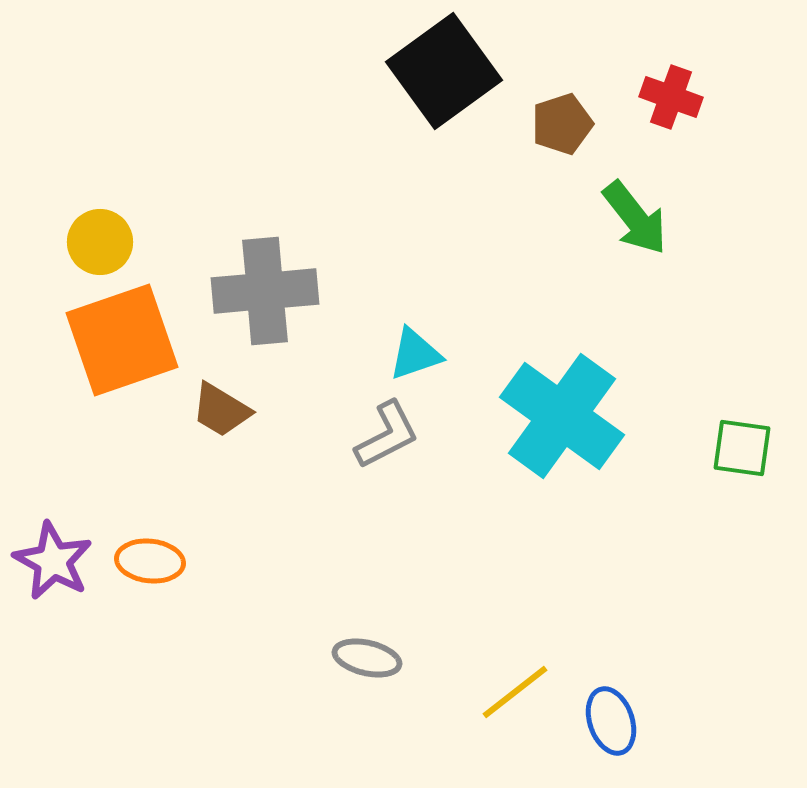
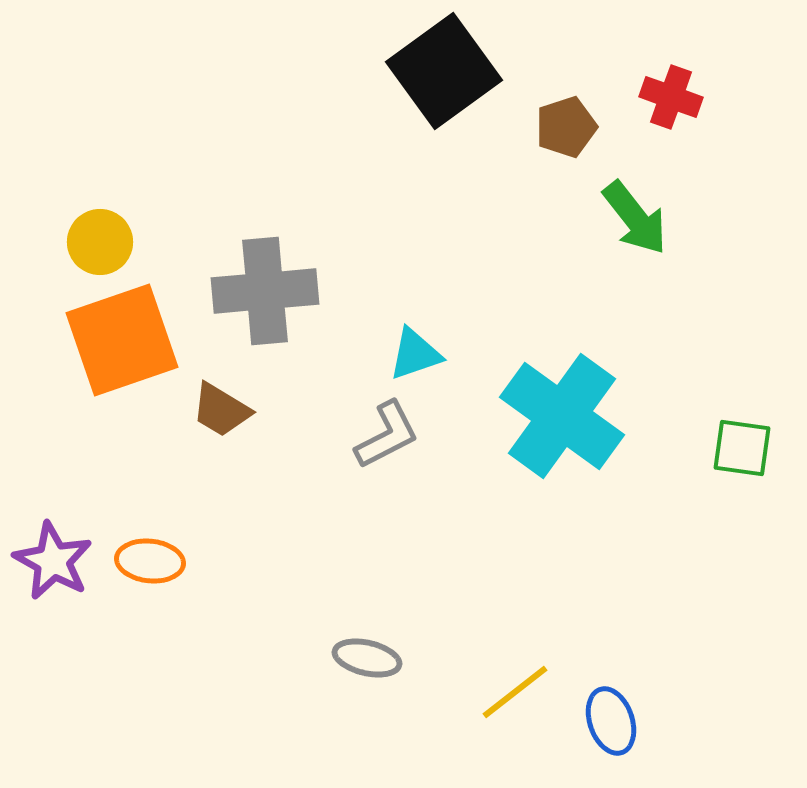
brown pentagon: moved 4 px right, 3 px down
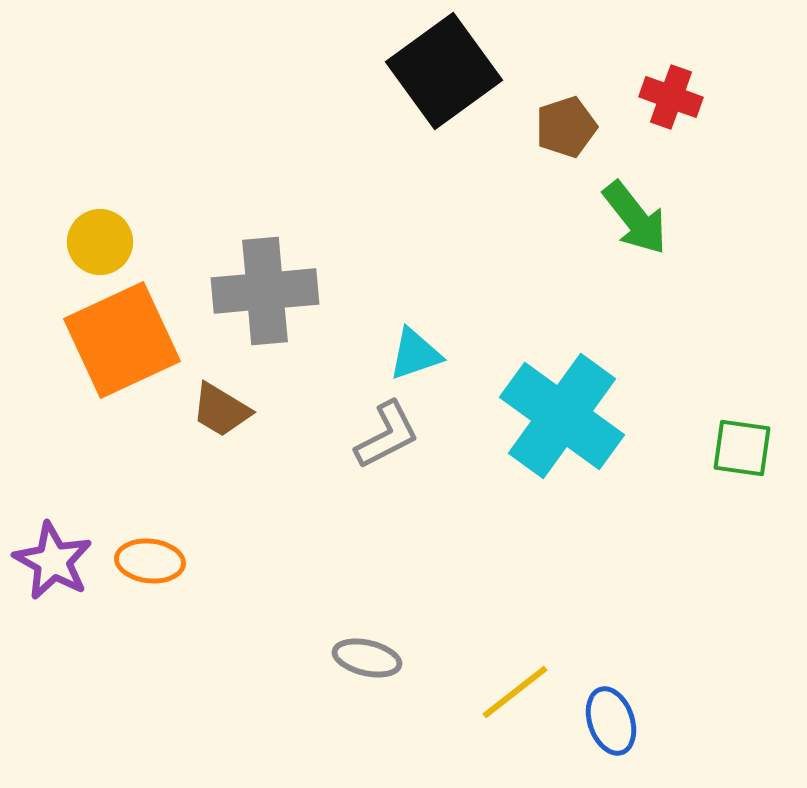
orange square: rotated 6 degrees counterclockwise
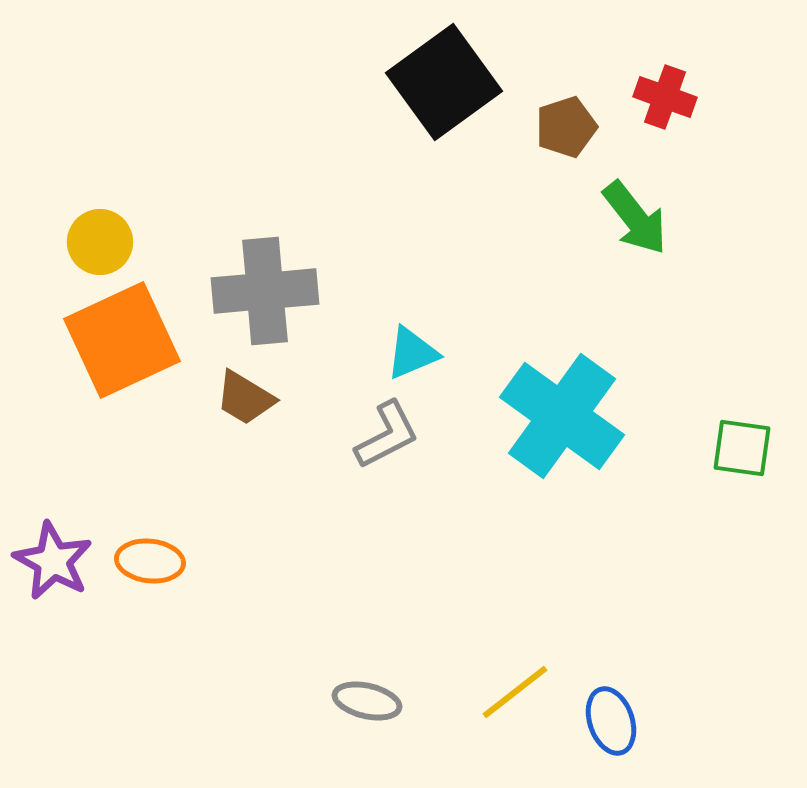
black square: moved 11 px down
red cross: moved 6 px left
cyan triangle: moved 3 px left, 1 px up; rotated 4 degrees counterclockwise
brown trapezoid: moved 24 px right, 12 px up
gray ellipse: moved 43 px down
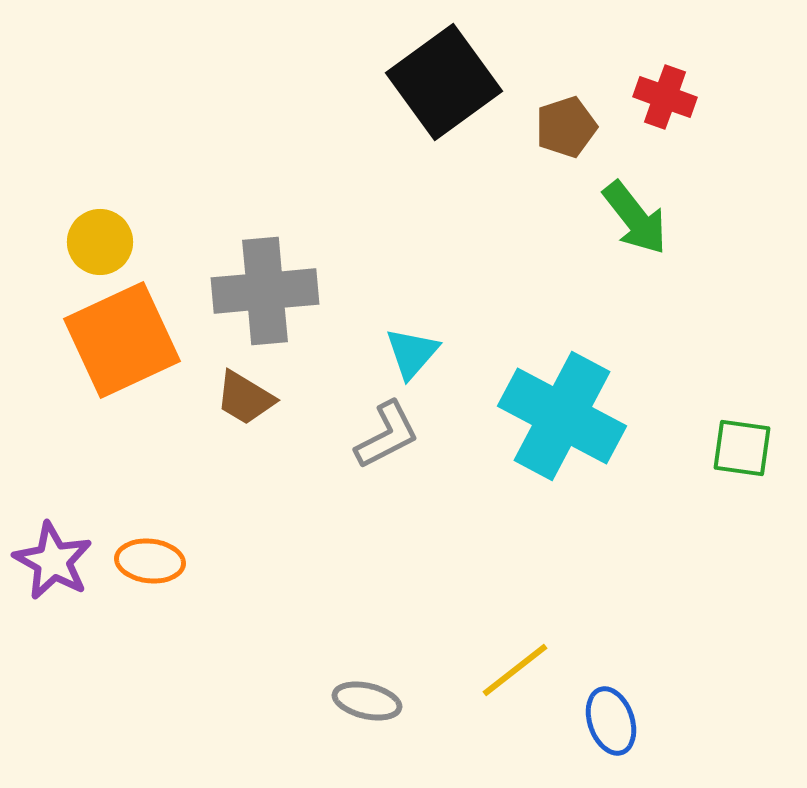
cyan triangle: rotated 26 degrees counterclockwise
cyan cross: rotated 8 degrees counterclockwise
yellow line: moved 22 px up
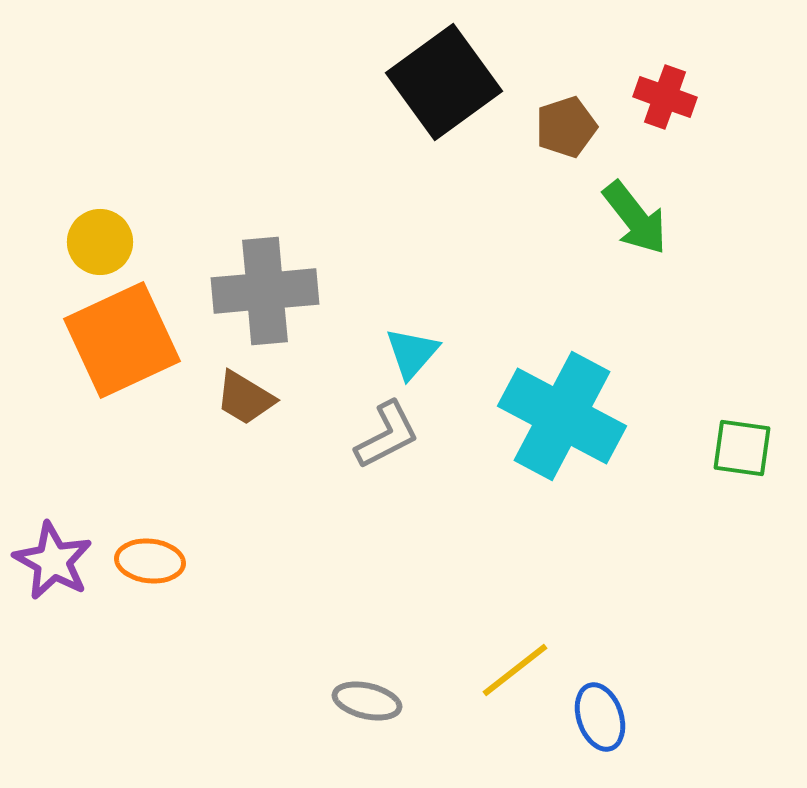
blue ellipse: moved 11 px left, 4 px up
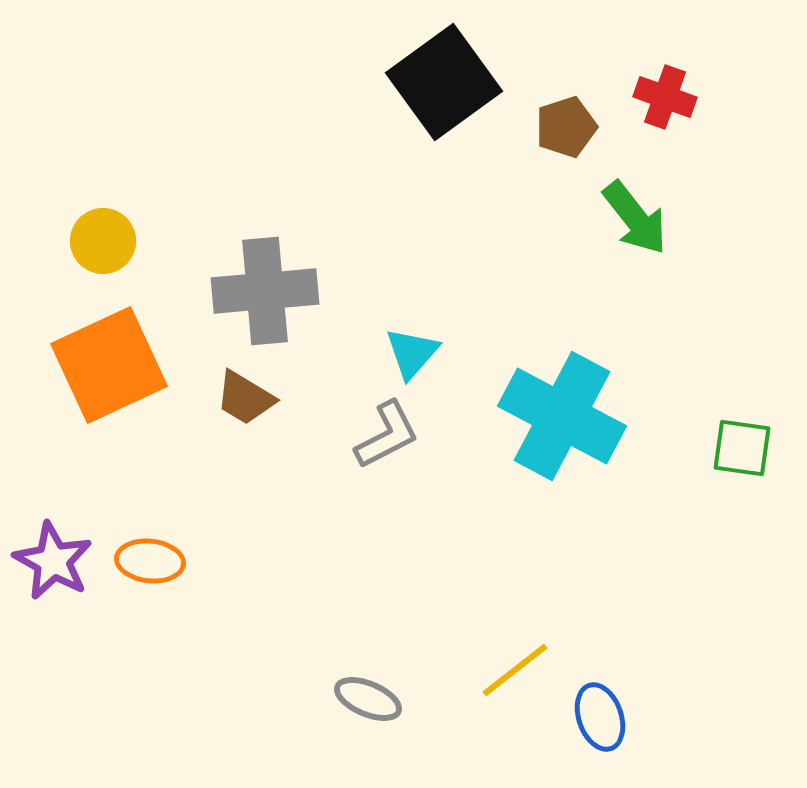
yellow circle: moved 3 px right, 1 px up
orange square: moved 13 px left, 25 px down
gray ellipse: moved 1 px right, 2 px up; rotated 10 degrees clockwise
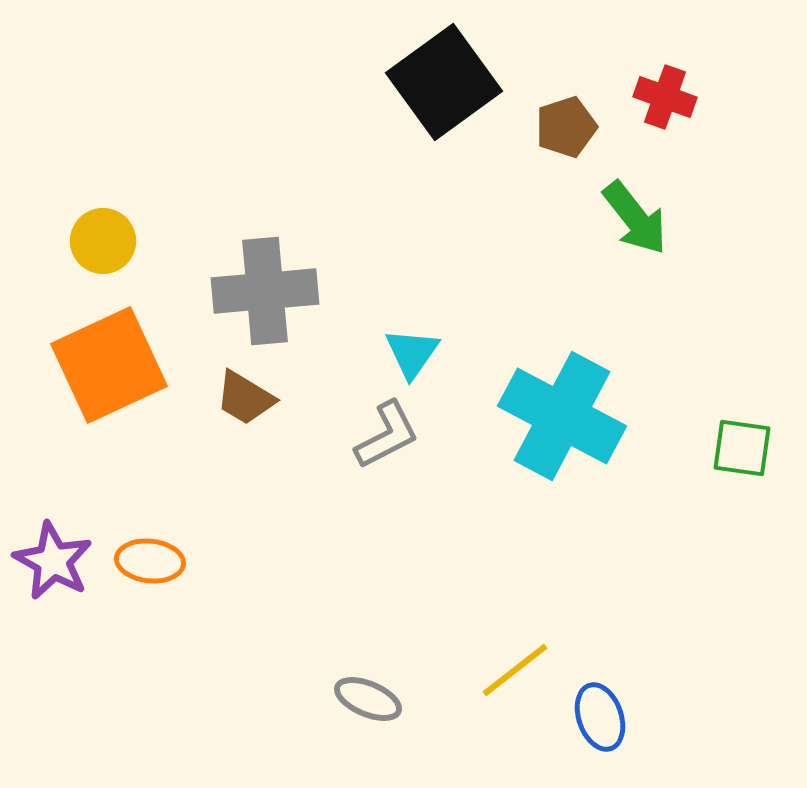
cyan triangle: rotated 6 degrees counterclockwise
